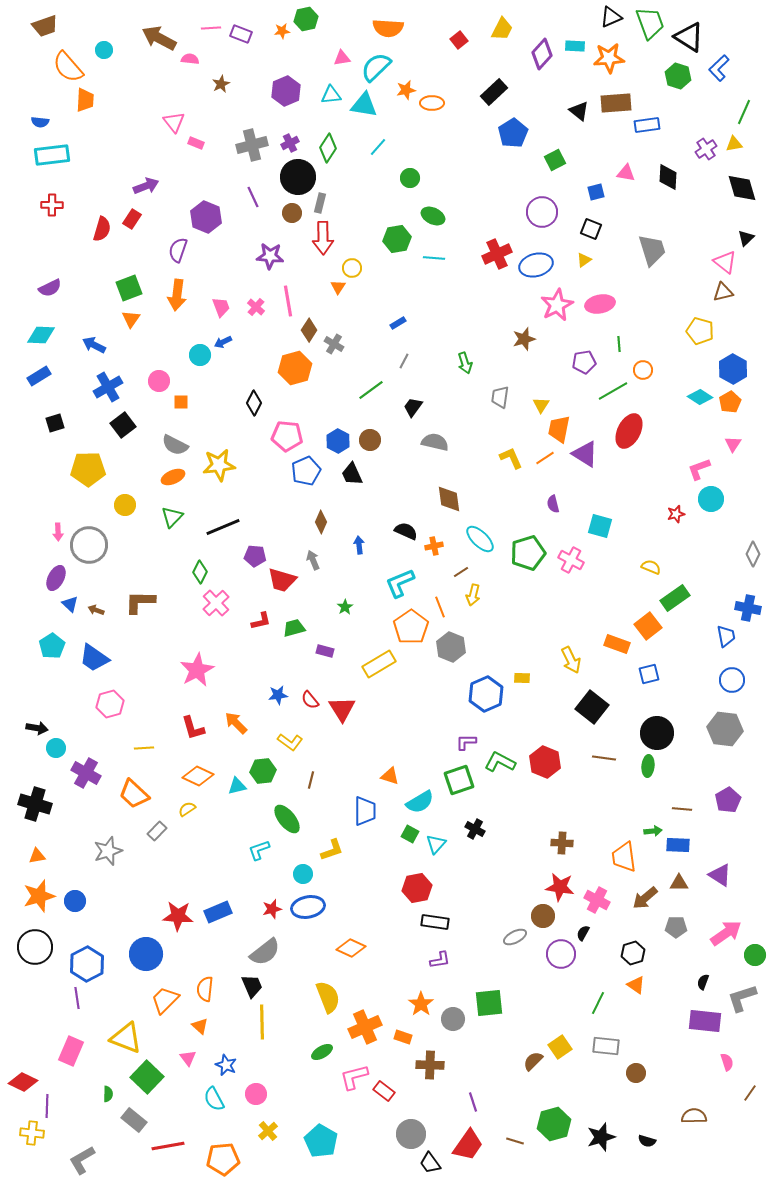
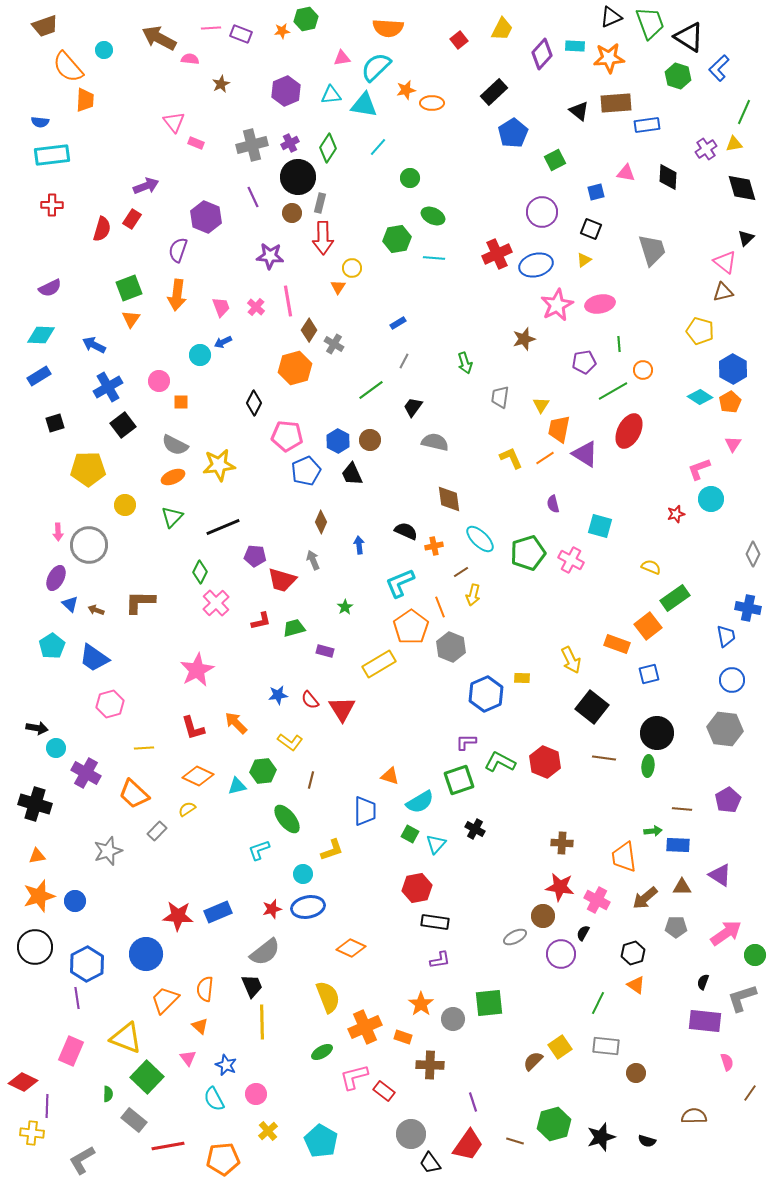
brown triangle at (679, 883): moved 3 px right, 4 px down
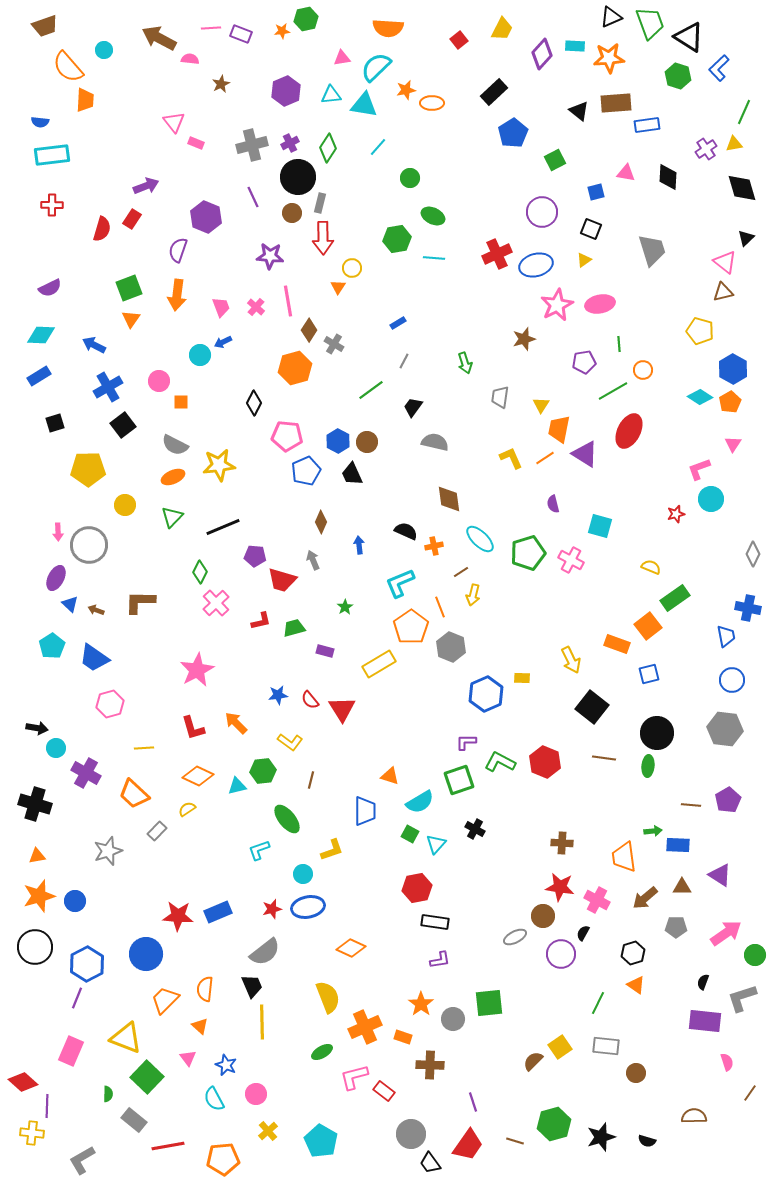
brown circle at (370, 440): moved 3 px left, 2 px down
brown line at (682, 809): moved 9 px right, 4 px up
purple line at (77, 998): rotated 30 degrees clockwise
red diamond at (23, 1082): rotated 16 degrees clockwise
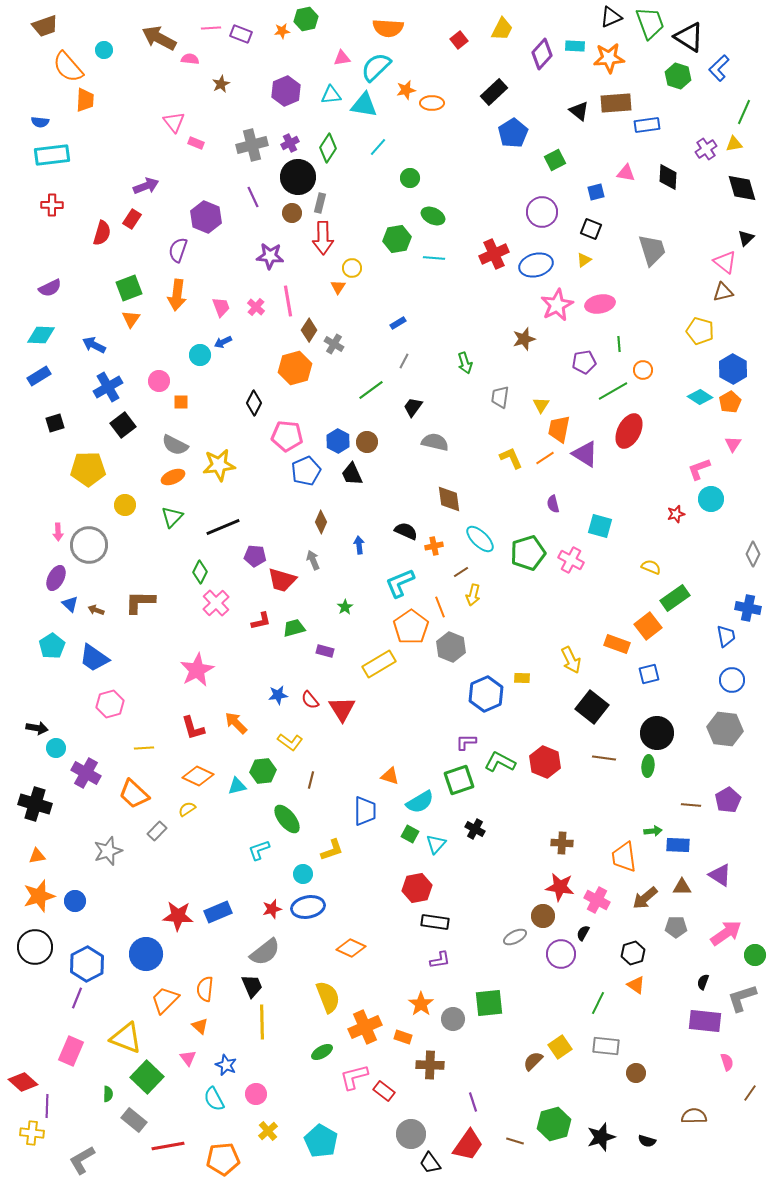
red semicircle at (102, 229): moved 4 px down
red cross at (497, 254): moved 3 px left
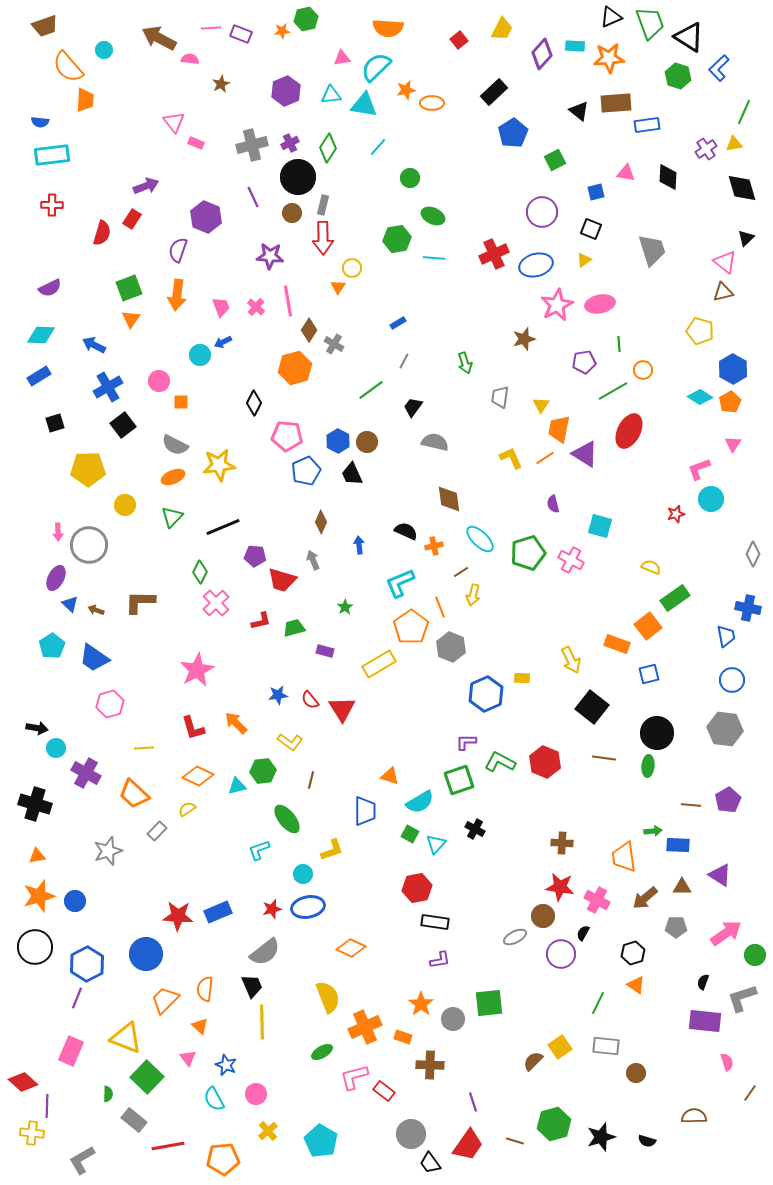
gray rectangle at (320, 203): moved 3 px right, 2 px down
